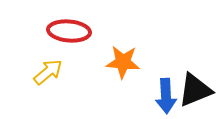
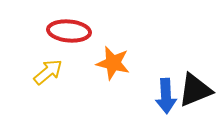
orange star: moved 10 px left, 1 px down; rotated 8 degrees clockwise
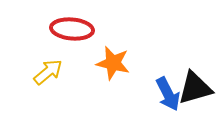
red ellipse: moved 3 px right, 2 px up
black triangle: moved 2 px up; rotated 6 degrees clockwise
blue arrow: moved 2 px right, 2 px up; rotated 24 degrees counterclockwise
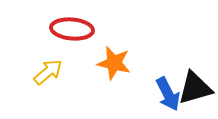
orange star: moved 1 px right
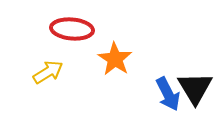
orange star: moved 1 px right, 4 px up; rotated 20 degrees clockwise
yellow arrow: rotated 8 degrees clockwise
black triangle: rotated 45 degrees counterclockwise
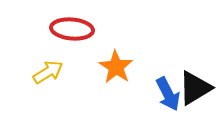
orange star: moved 1 px right, 8 px down
black triangle: rotated 30 degrees clockwise
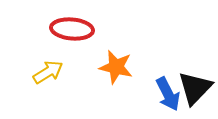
orange star: rotated 20 degrees counterclockwise
black triangle: rotated 15 degrees counterclockwise
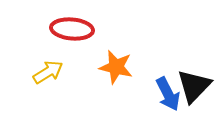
black triangle: moved 1 px left, 2 px up
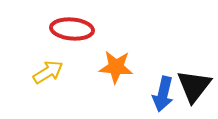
orange star: rotated 8 degrees counterclockwise
black triangle: rotated 6 degrees counterclockwise
blue arrow: moved 5 px left; rotated 40 degrees clockwise
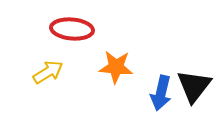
blue arrow: moved 2 px left, 1 px up
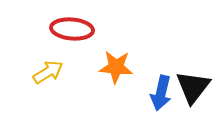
black triangle: moved 1 px left, 1 px down
